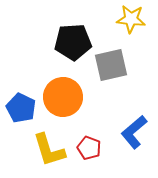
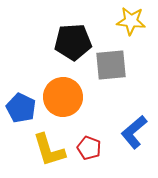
yellow star: moved 2 px down
gray square: rotated 8 degrees clockwise
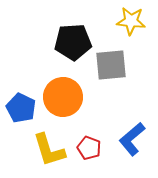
blue L-shape: moved 2 px left, 7 px down
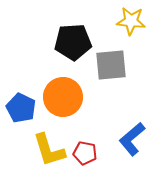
red pentagon: moved 4 px left, 5 px down; rotated 10 degrees counterclockwise
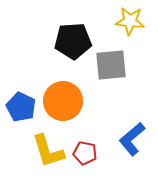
yellow star: moved 1 px left
black pentagon: moved 1 px up
orange circle: moved 4 px down
blue pentagon: moved 1 px up
yellow L-shape: moved 1 px left, 1 px down
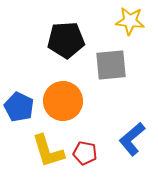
black pentagon: moved 7 px left, 1 px up
blue pentagon: moved 2 px left
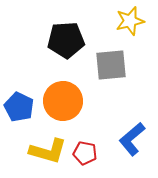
yellow star: rotated 20 degrees counterclockwise
yellow L-shape: rotated 57 degrees counterclockwise
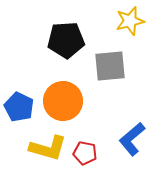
gray square: moved 1 px left, 1 px down
yellow L-shape: moved 3 px up
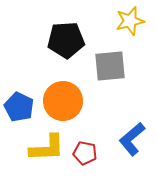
yellow L-shape: moved 1 px left; rotated 18 degrees counterclockwise
